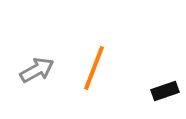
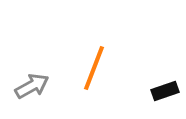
gray arrow: moved 5 px left, 16 px down
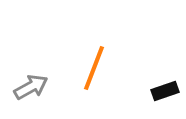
gray arrow: moved 1 px left, 1 px down
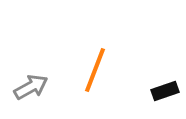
orange line: moved 1 px right, 2 px down
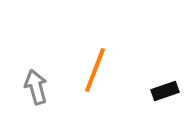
gray arrow: moved 5 px right; rotated 76 degrees counterclockwise
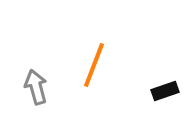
orange line: moved 1 px left, 5 px up
